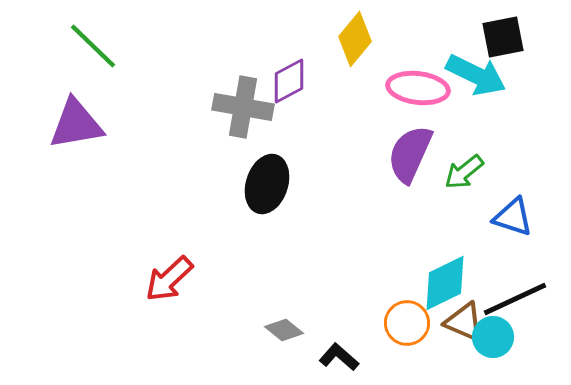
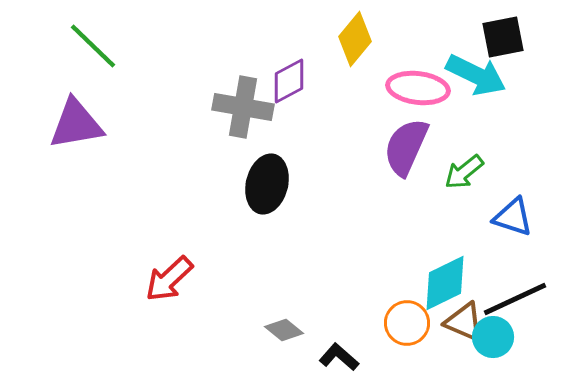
purple semicircle: moved 4 px left, 7 px up
black ellipse: rotated 4 degrees counterclockwise
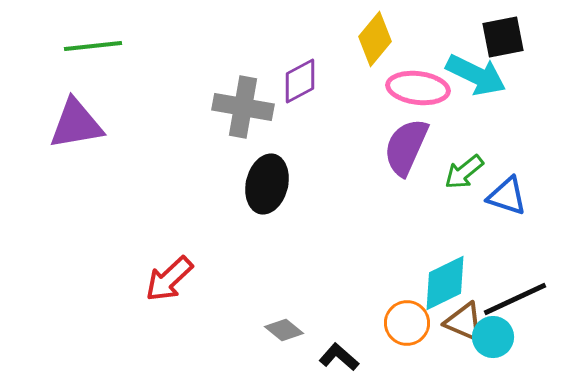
yellow diamond: moved 20 px right
green line: rotated 50 degrees counterclockwise
purple diamond: moved 11 px right
blue triangle: moved 6 px left, 21 px up
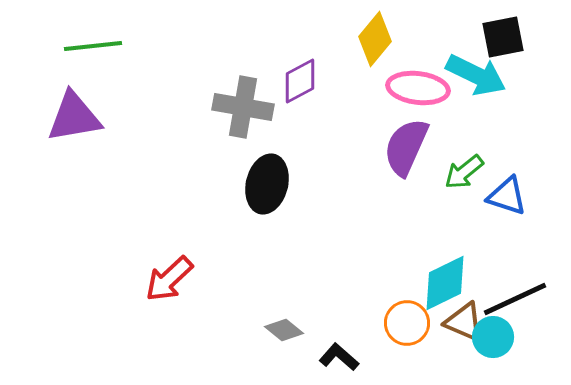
purple triangle: moved 2 px left, 7 px up
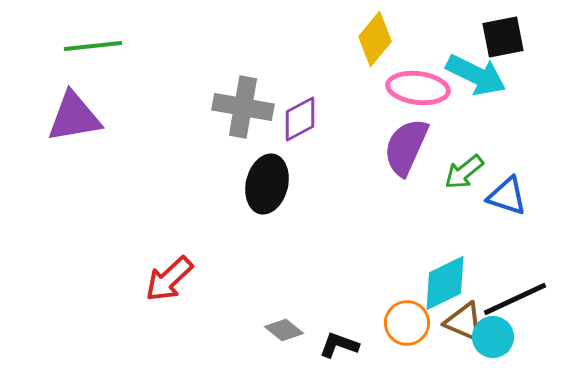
purple diamond: moved 38 px down
black L-shape: moved 12 px up; rotated 21 degrees counterclockwise
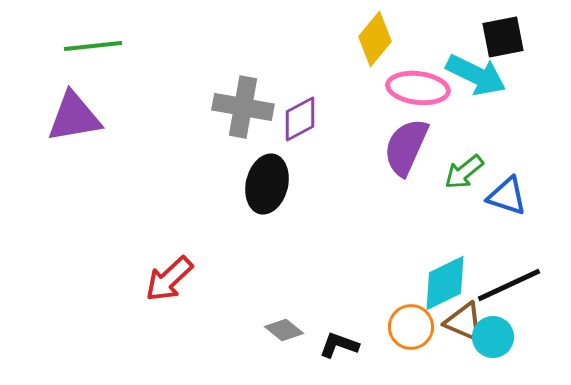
black line: moved 6 px left, 14 px up
orange circle: moved 4 px right, 4 px down
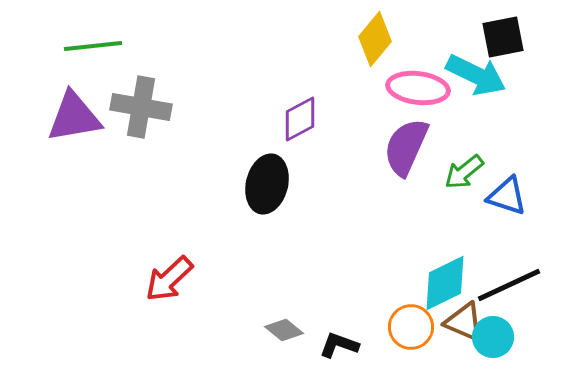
gray cross: moved 102 px left
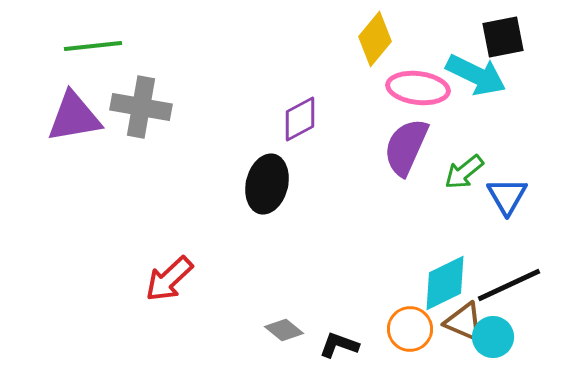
blue triangle: rotated 42 degrees clockwise
orange circle: moved 1 px left, 2 px down
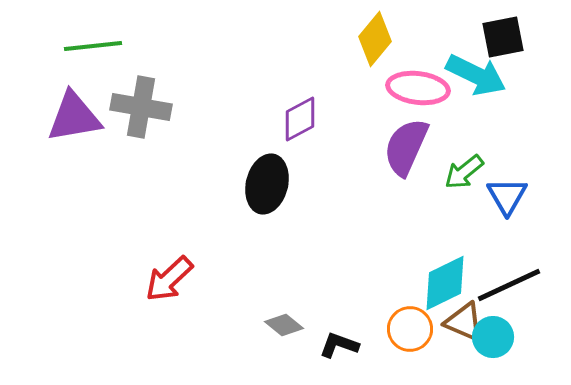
gray diamond: moved 5 px up
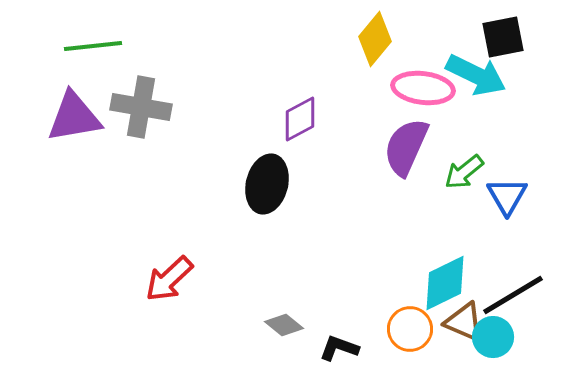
pink ellipse: moved 5 px right
black line: moved 4 px right, 10 px down; rotated 6 degrees counterclockwise
black L-shape: moved 3 px down
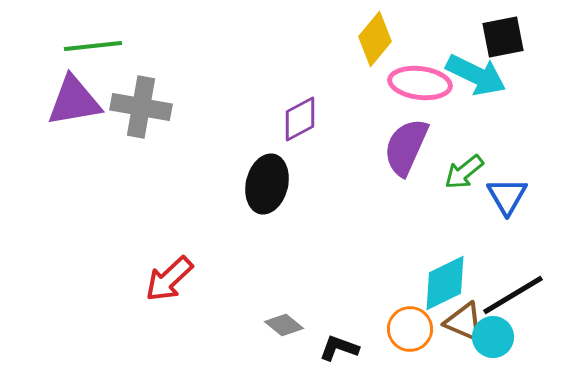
pink ellipse: moved 3 px left, 5 px up
purple triangle: moved 16 px up
